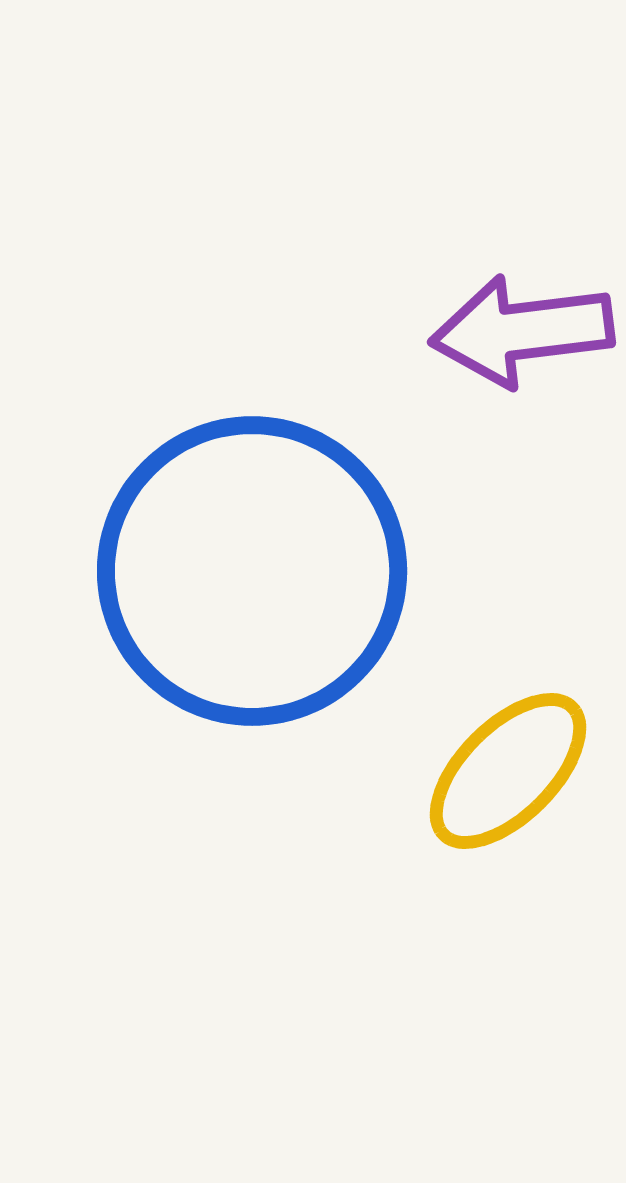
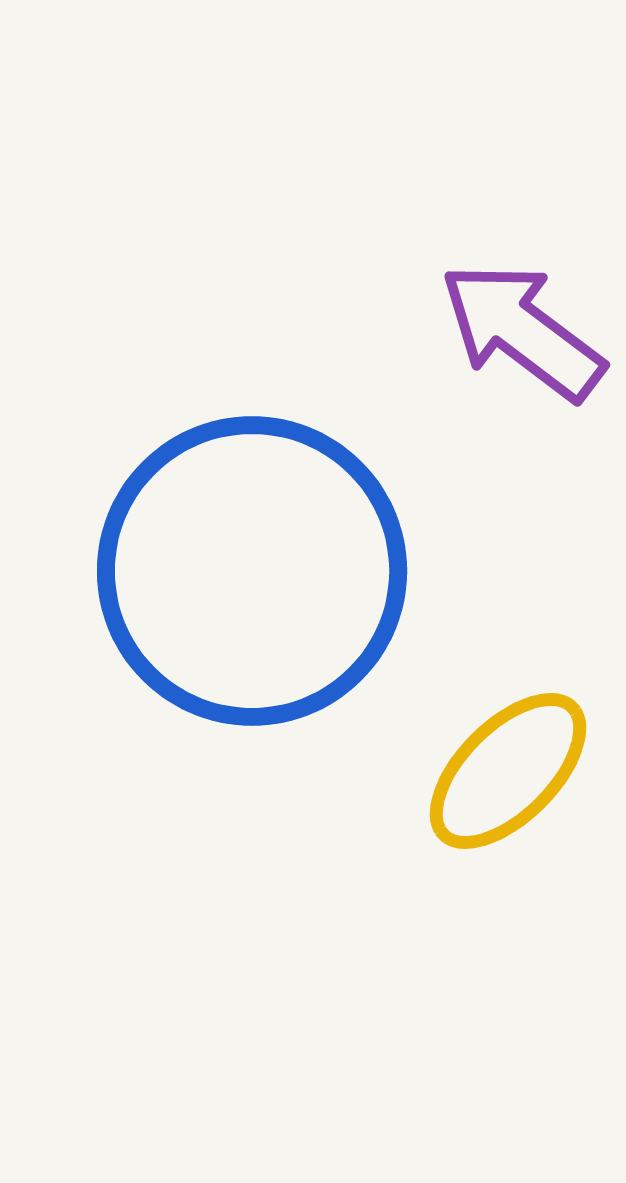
purple arrow: rotated 44 degrees clockwise
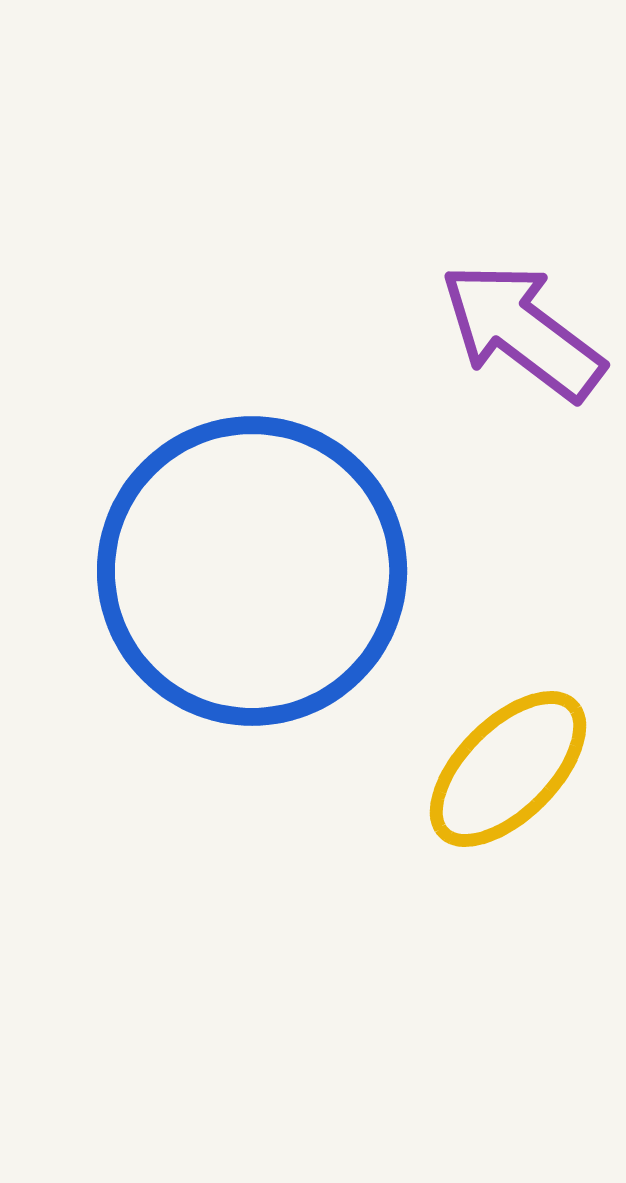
yellow ellipse: moved 2 px up
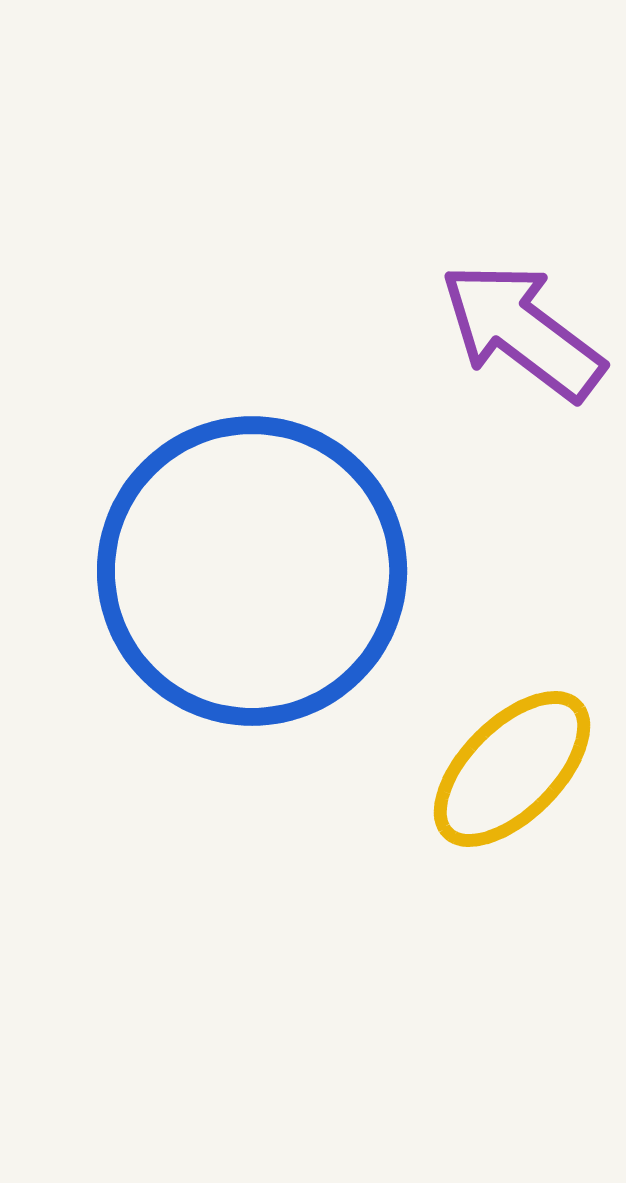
yellow ellipse: moved 4 px right
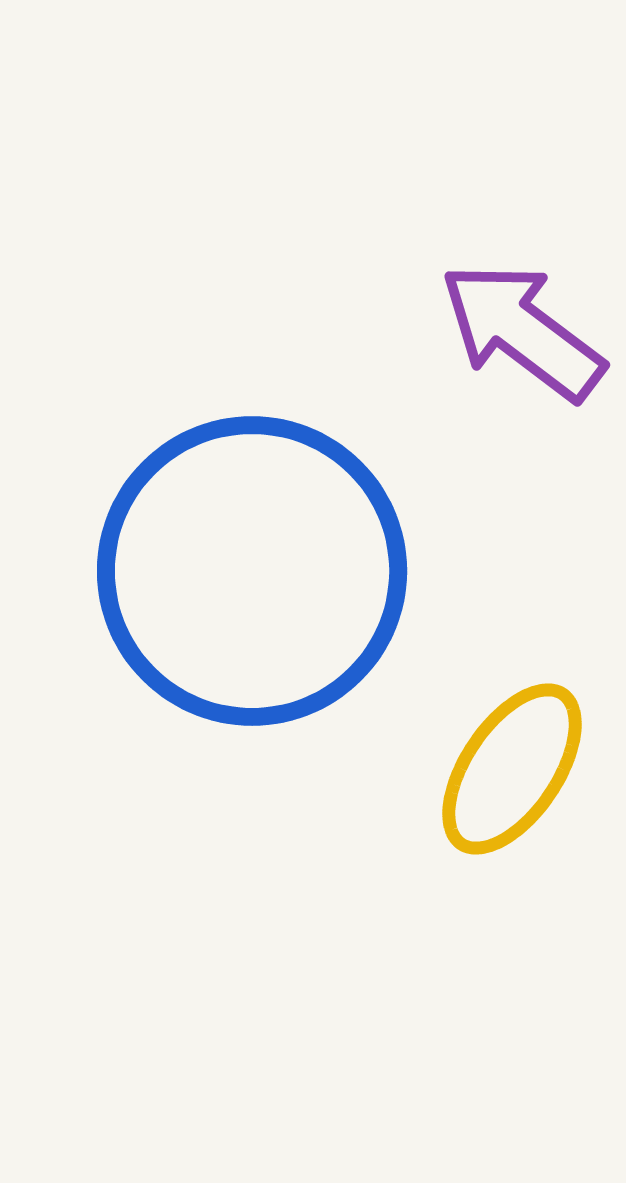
yellow ellipse: rotated 11 degrees counterclockwise
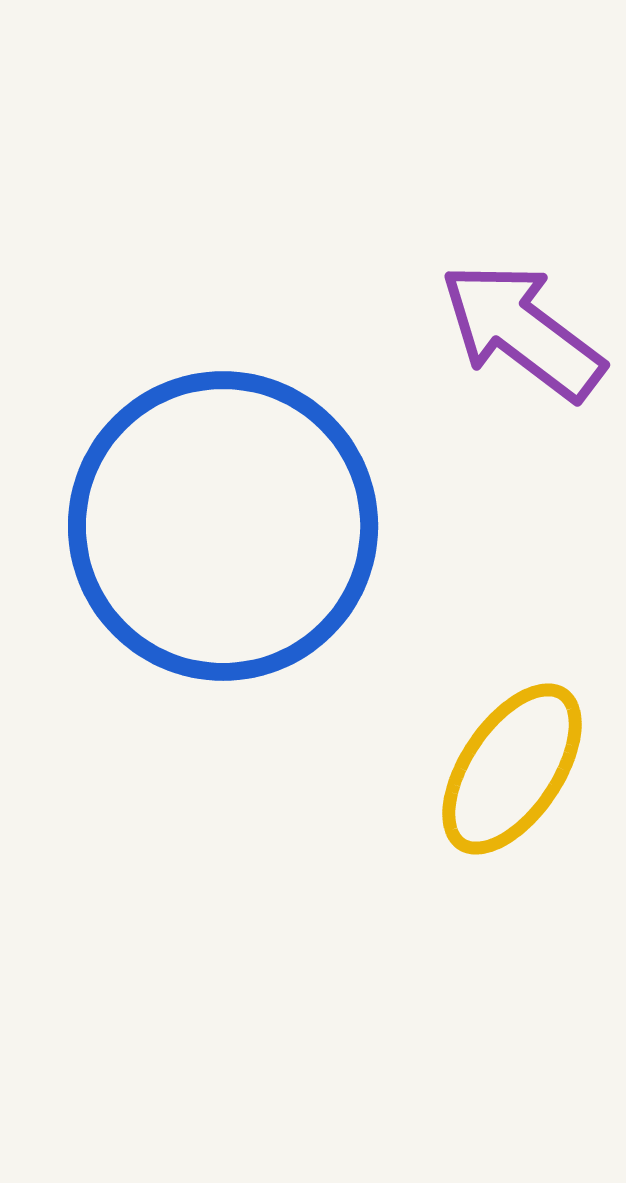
blue circle: moved 29 px left, 45 px up
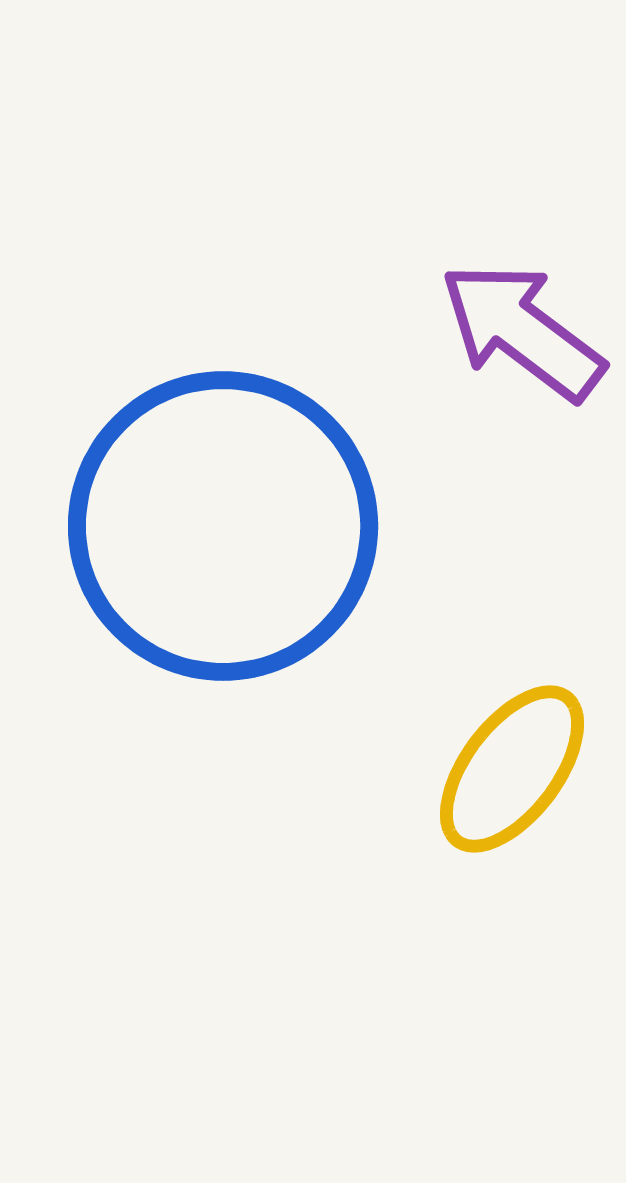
yellow ellipse: rotated 3 degrees clockwise
